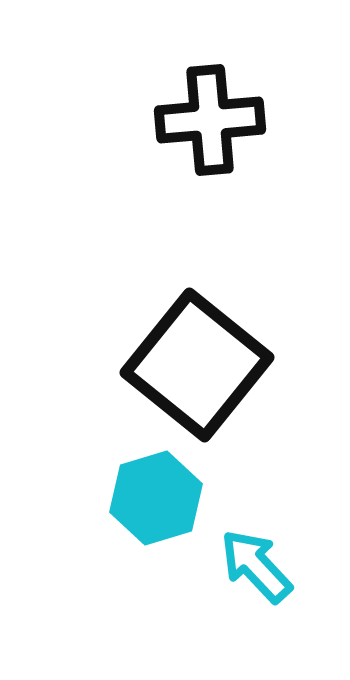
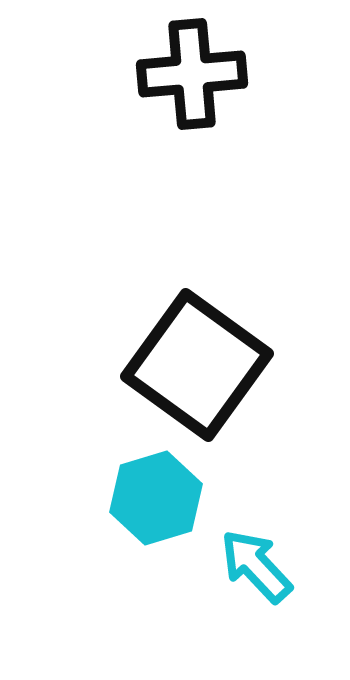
black cross: moved 18 px left, 46 px up
black square: rotated 3 degrees counterclockwise
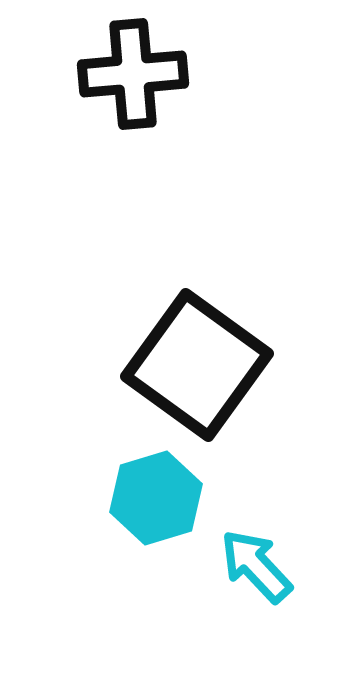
black cross: moved 59 px left
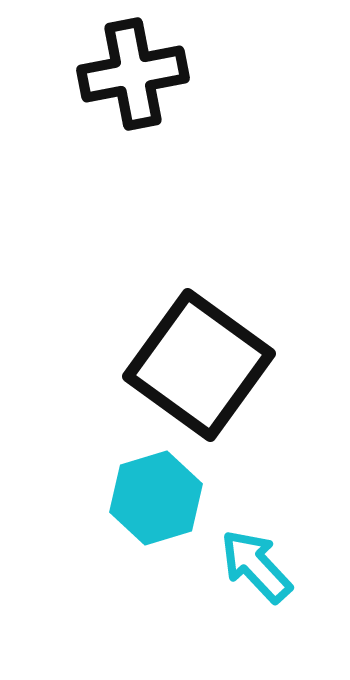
black cross: rotated 6 degrees counterclockwise
black square: moved 2 px right
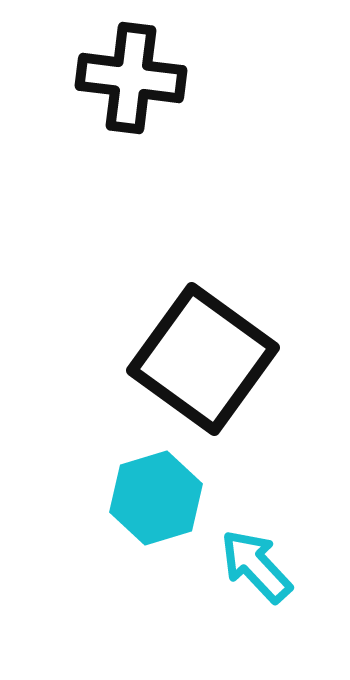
black cross: moved 2 px left, 4 px down; rotated 18 degrees clockwise
black square: moved 4 px right, 6 px up
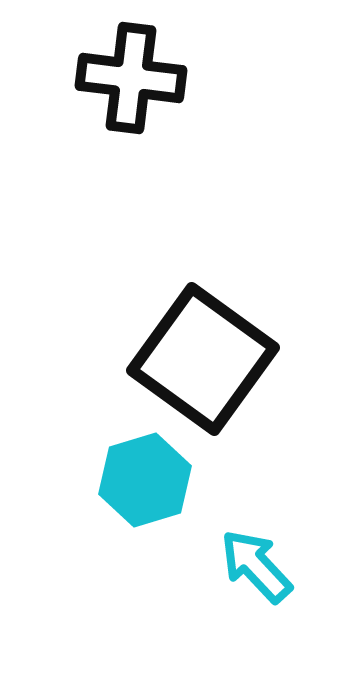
cyan hexagon: moved 11 px left, 18 px up
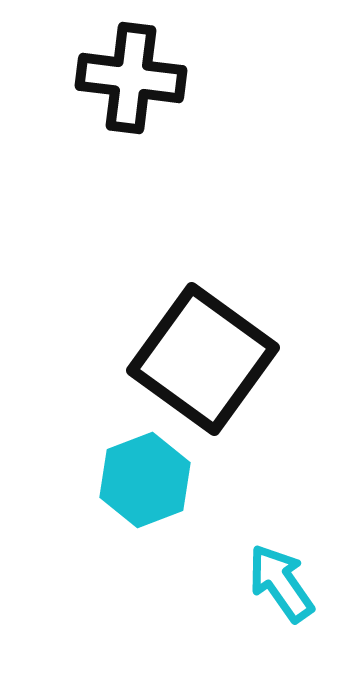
cyan hexagon: rotated 4 degrees counterclockwise
cyan arrow: moved 25 px right, 17 px down; rotated 8 degrees clockwise
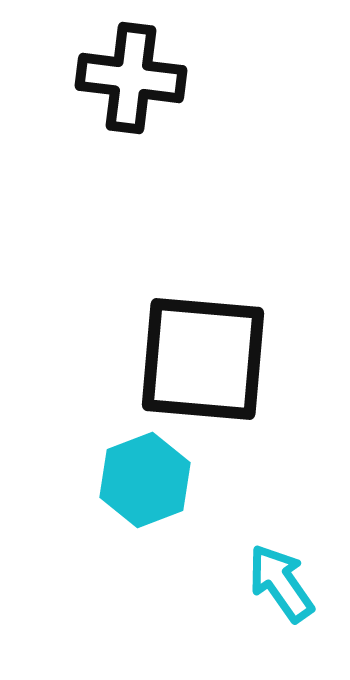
black square: rotated 31 degrees counterclockwise
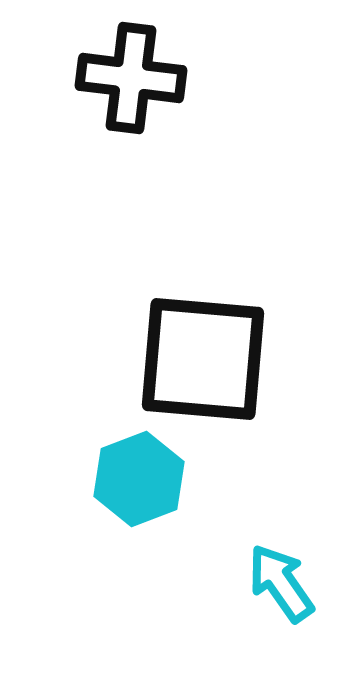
cyan hexagon: moved 6 px left, 1 px up
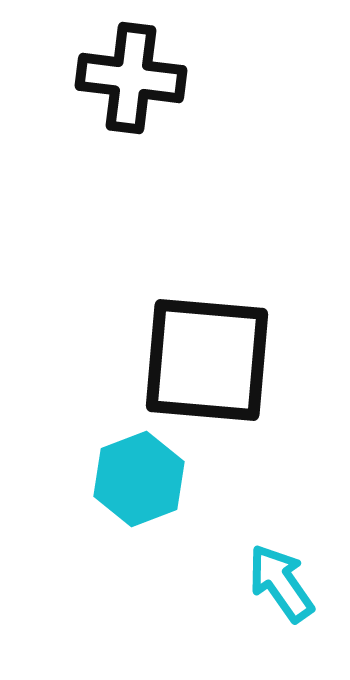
black square: moved 4 px right, 1 px down
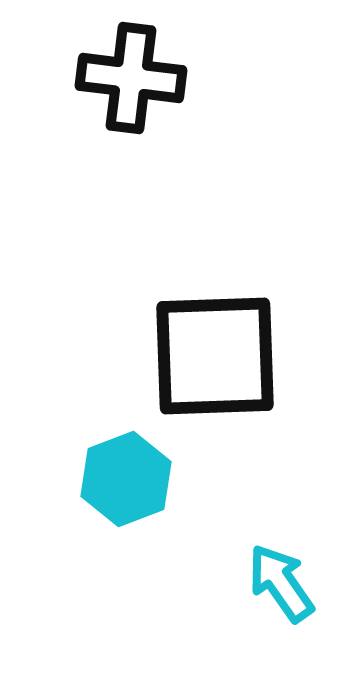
black square: moved 8 px right, 4 px up; rotated 7 degrees counterclockwise
cyan hexagon: moved 13 px left
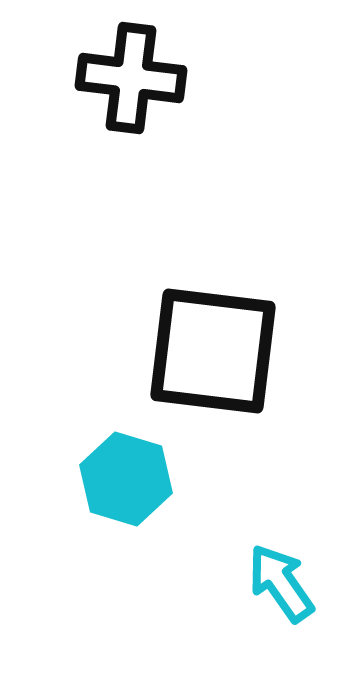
black square: moved 2 px left, 5 px up; rotated 9 degrees clockwise
cyan hexagon: rotated 22 degrees counterclockwise
